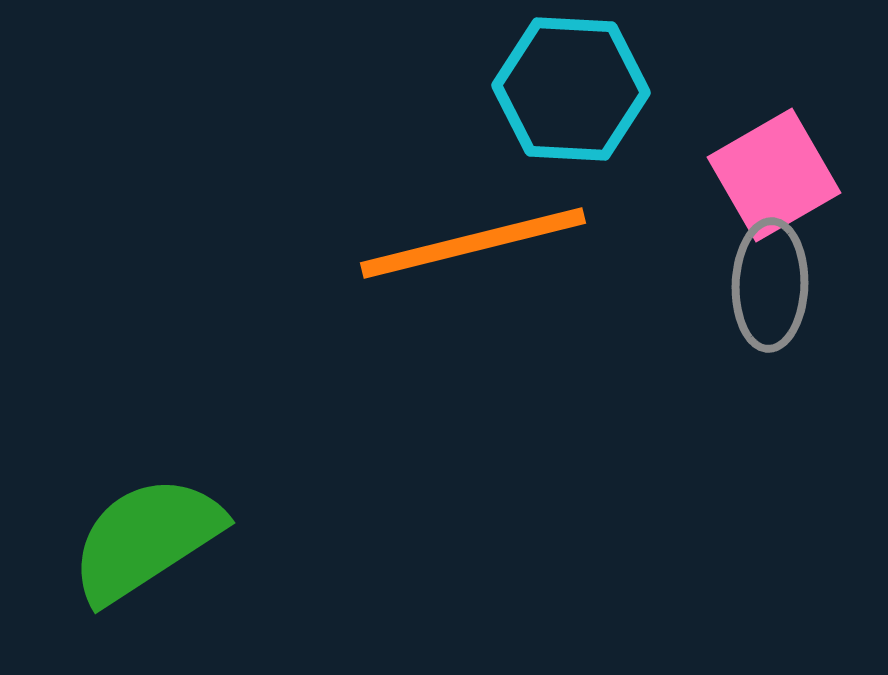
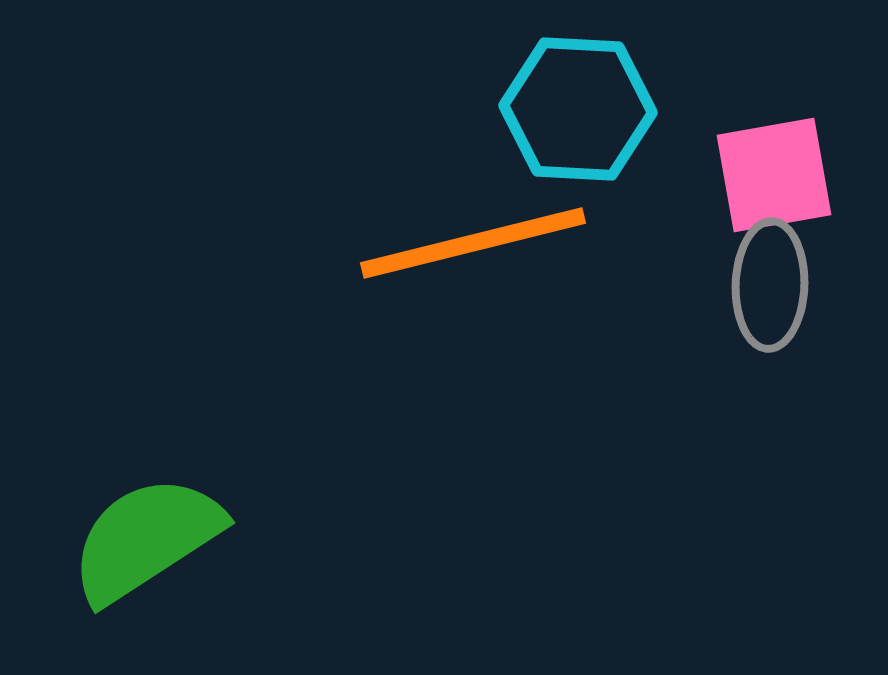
cyan hexagon: moved 7 px right, 20 px down
pink square: rotated 20 degrees clockwise
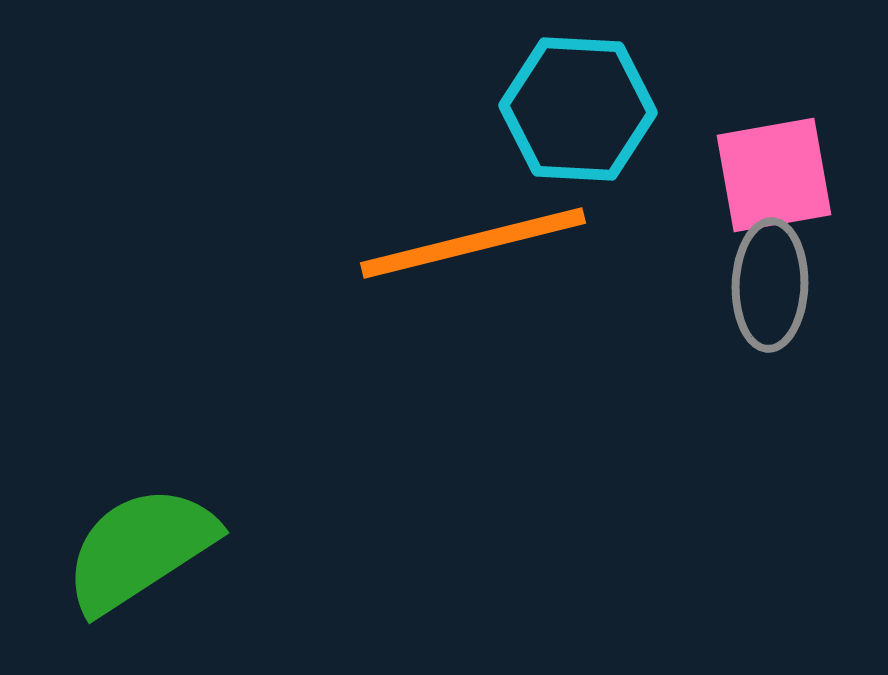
green semicircle: moved 6 px left, 10 px down
